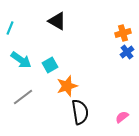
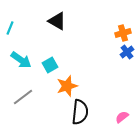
black semicircle: rotated 15 degrees clockwise
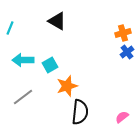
cyan arrow: moved 2 px right; rotated 145 degrees clockwise
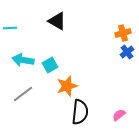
cyan line: rotated 64 degrees clockwise
cyan arrow: rotated 10 degrees clockwise
gray line: moved 3 px up
pink semicircle: moved 3 px left, 2 px up
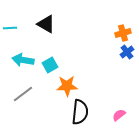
black triangle: moved 11 px left, 3 px down
orange star: rotated 15 degrees clockwise
